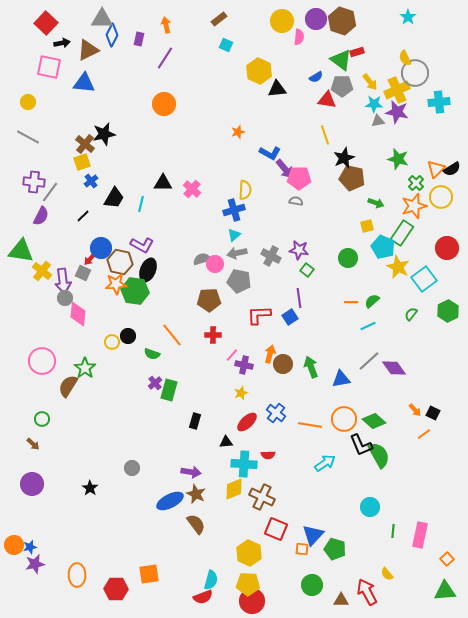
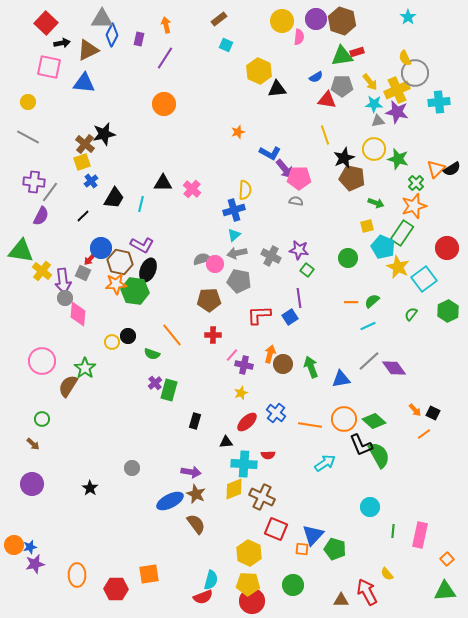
green triangle at (341, 60): moved 1 px right, 4 px up; rotated 45 degrees counterclockwise
yellow circle at (441, 197): moved 67 px left, 48 px up
green circle at (312, 585): moved 19 px left
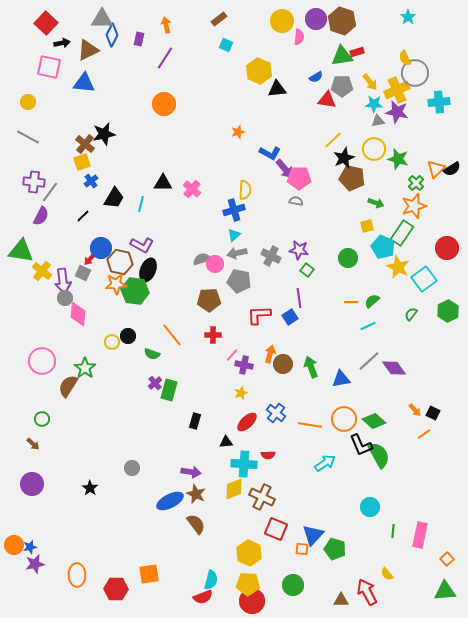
yellow line at (325, 135): moved 8 px right, 5 px down; rotated 66 degrees clockwise
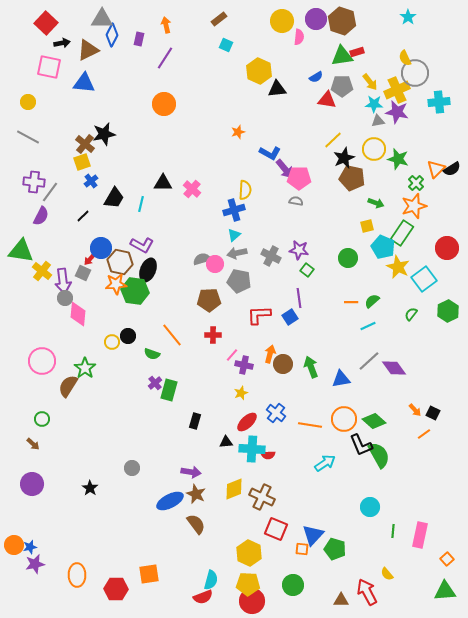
cyan cross at (244, 464): moved 8 px right, 15 px up
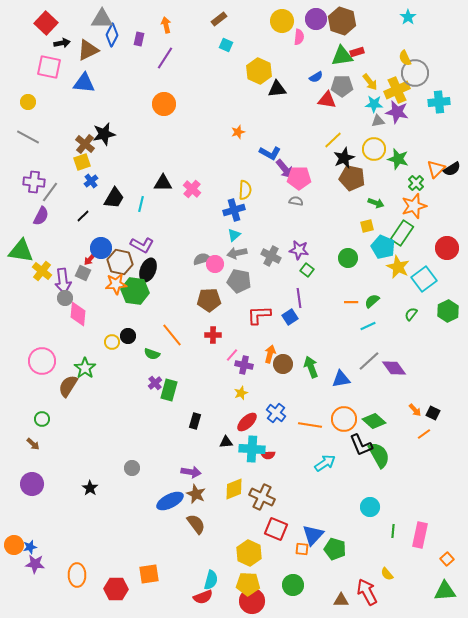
purple star at (35, 564): rotated 18 degrees clockwise
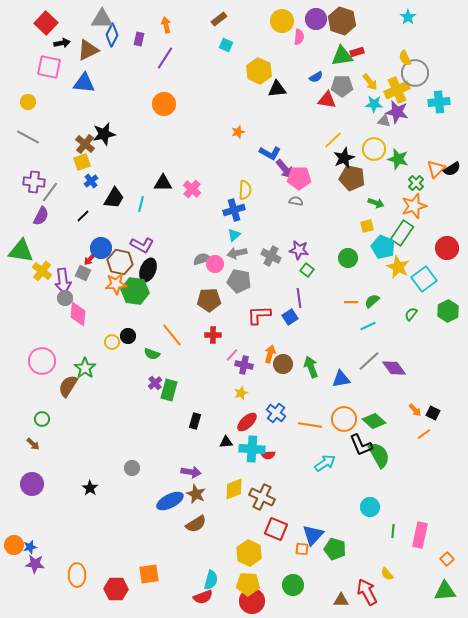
gray triangle at (378, 121): moved 6 px right; rotated 24 degrees clockwise
brown semicircle at (196, 524): rotated 95 degrees clockwise
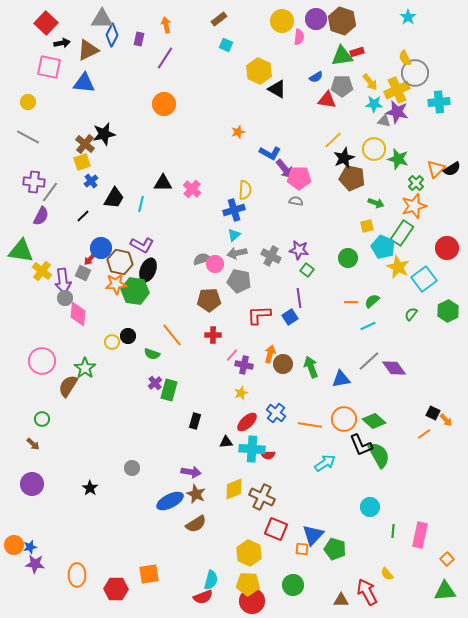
black triangle at (277, 89): rotated 36 degrees clockwise
orange arrow at (415, 410): moved 31 px right, 10 px down
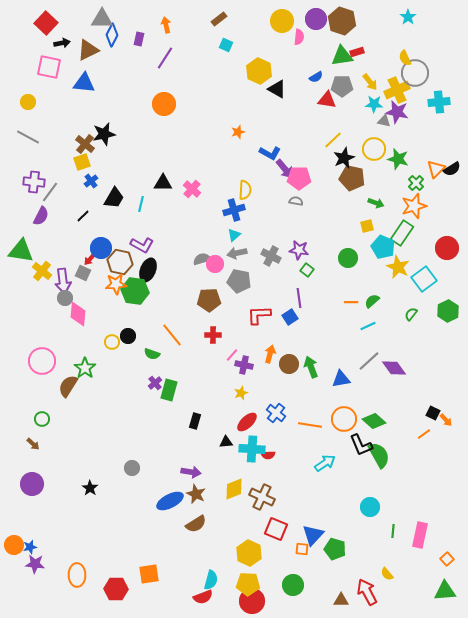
brown circle at (283, 364): moved 6 px right
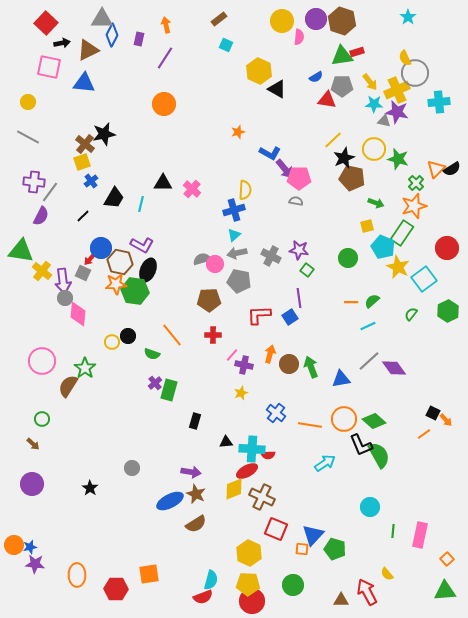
red ellipse at (247, 422): moved 49 px down; rotated 15 degrees clockwise
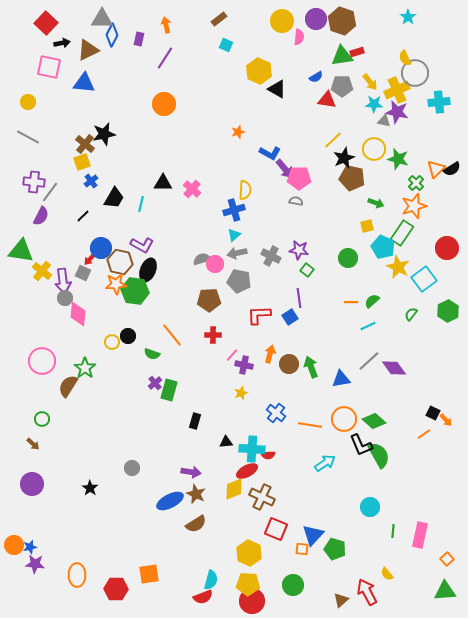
brown triangle at (341, 600): rotated 42 degrees counterclockwise
